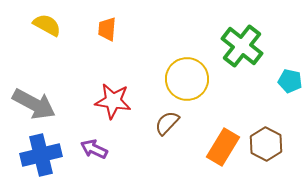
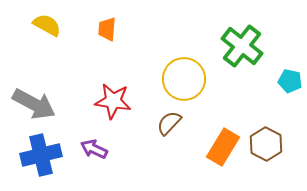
yellow circle: moved 3 px left
brown semicircle: moved 2 px right
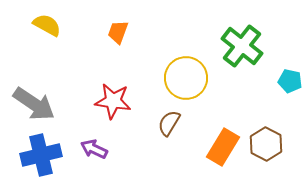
orange trapezoid: moved 11 px right, 3 px down; rotated 15 degrees clockwise
yellow circle: moved 2 px right, 1 px up
gray arrow: rotated 6 degrees clockwise
brown semicircle: rotated 12 degrees counterclockwise
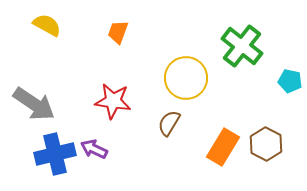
blue cross: moved 14 px right, 1 px up
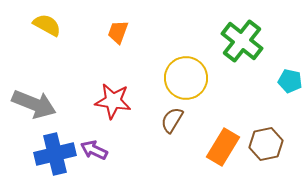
green cross: moved 5 px up
gray arrow: rotated 12 degrees counterclockwise
brown semicircle: moved 3 px right, 3 px up
brown hexagon: rotated 20 degrees clockwise
purple arrow: moved 1 px down
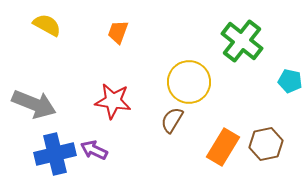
yellow circle: moved 3 px right, 4 px down
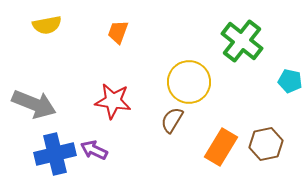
yellow semicircle: rotated 140 degrees clockwise
orange rectangle: moved 2 px left
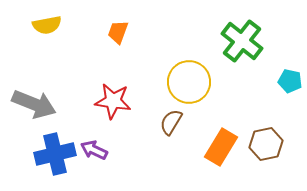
brown semicircle: moved 1 px left, 2 px down
